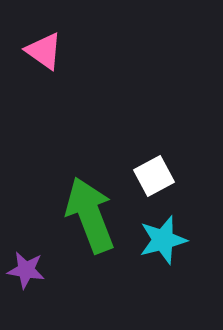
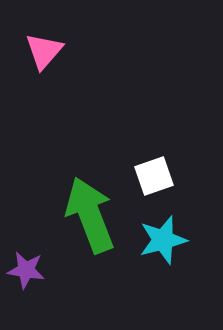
pink triangle: rotated 36 degrees clockwise
white square: rotated 9 degrees clockwise
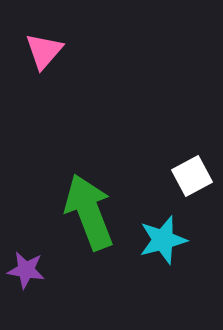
white square: moved 38 px right; rotated 9 degrees counterclockwise
green arrow: moved 1 px left, 3 px up
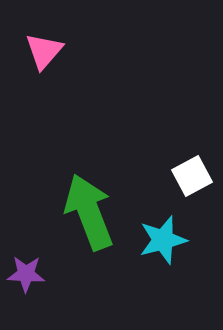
purple star: moved 4 px down; rotated 6 degrees counterclockwise
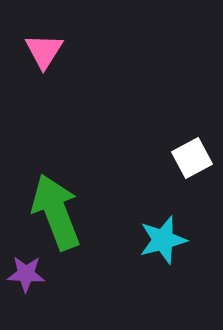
pink triangle: rotated 9 degrees counterclockwise
white square: moved 18 px up
green arrow: moved 33 px left
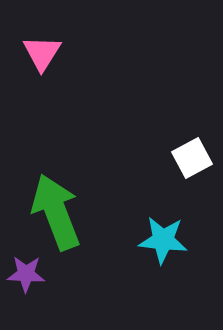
pink triangle: moved 2 px left, 2 px down
cyan star: rotated 21 degrees clockwise
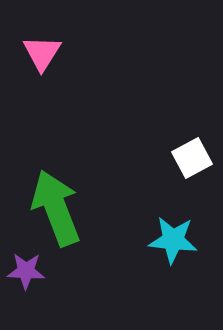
green arrow: moved 4 px up
cyan star: moved 10 px right
purple star: moved 3 px up
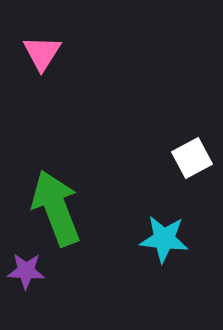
cyan star: moved 9 px left, 1 px up
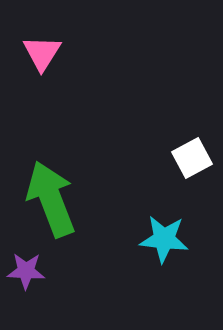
green arrow: moved 5 px left, 9 px up
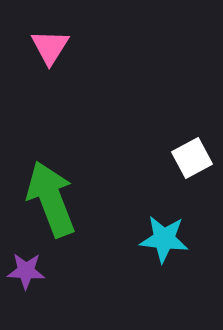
pink triangle: moved 8 px right, 6 px up
